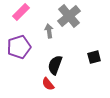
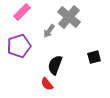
pink rectangle: moved 1 px right
gray cross: moved 1 px down; rotated 10 degrees counterclockwise
gray arrow: rotated 136 degrees counterclockwise
purple pentagon: moved 1 px up
red semicircle: moved 1 px left
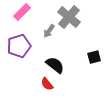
black semicircle: rotated 108 degrees clockwise
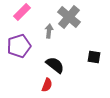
gray arrow: rotated 152 degrees clockwise
black square: rotated 24 degrees clockwise
red semicircle: moved 1 px down; rotated 120 degrees counterclockwise
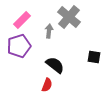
pink rectangle: moved 8 px down
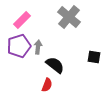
gray arrow: moved 11 px left, 16 px down
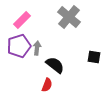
gray arrow: moved 1 px left, 1 px down
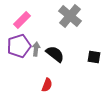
gray cross: moved 1 px right, 1 px up
gray arrow: moved 1 px left, 1 px down
black semicircle: moved 11 px up
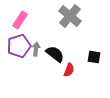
pink rectangle: moved 2 px left; rotated 12 degrees counterclockwise
red semicircle: moved 22 px right, 15 px up
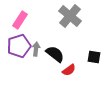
red semicircle: rotated 32 degrees clockwise
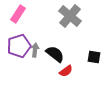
pink rectangle: moved 2 px left, 6 px up
gray arrow: moved 1 px left, 1 px down
red semicircle: moved 3 px left, 1 px down
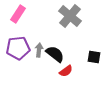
purple pentagon: moved 1 px left, 2 px down; rotated 10 degrees clockwise
gray arrow: moved 4 px right
